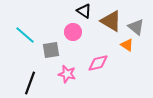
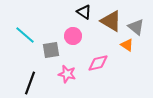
black triangle: moved 1 px down
pink circle: moved 4 px down
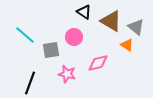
pink circle: moved 1 px right, 1 px down
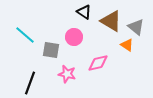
gray square: rotated 18 degrees clockwise
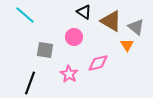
cyan line: moved 20 px up
orange triangle: rotated 24 degrees clockwise
gray square: moved 6 px left
pink star: moved 2 px right; rotated 18 degrees clockwise
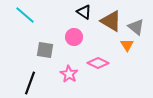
pink diamond: rotated 40 degrees clockwise
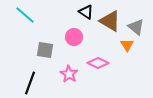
black triangle: moved 2 px right
brown triangle: moved 1 px left
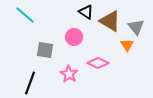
gray triangle: rotated 12 degrees clockwise
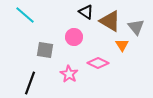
orange triangle: moved 5 px left
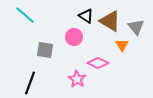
black triangle: moved 4 px down
pink star: moved 8 px right, 5 px down
